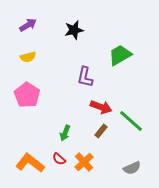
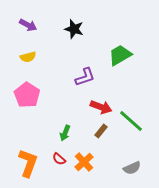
purple arrow: rotated 60 degrees clockwise
black star: moved 1 px up; rotated 30 degrees clockwise
purple L-shape: rotated 120 degrees counterclockwise
orange L-shape: moved 2 px left; rotated 72 degrees clockwise
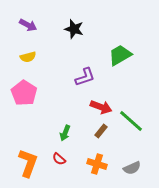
pink pentagon: moved 3 px left, 2 px up
orange cross: moved 13 px right, 2 px down; rotated 30 degrees counterclockwise
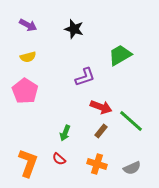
pink pentagon: moved 1 px right, 2 px up
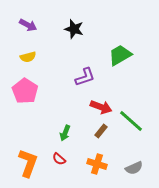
gray semicircle: moved 2 px right
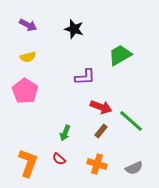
purple L-shape: rotated 15 degrees clockwise
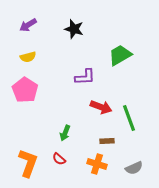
purple arrow: rotated 120 degrees clockwise
pink pentagon: moved 1 px up
green line: moved 2 px left, 3 px up; rotated 28 degrees clockwise
brown rectangle: moved 6 px right, 10 px down; rotated 48 degrees clockwise
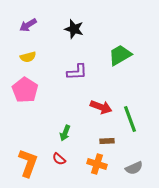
purple L-shape: moved 8 px left, 5 px up
green line: moved 1 px right, 1 px down
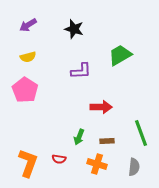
purple L-shape: moved 4 px right, 1 px up
red arrow: rotated 20 degrees counterclockwise
green line: moved 11 px right, 14 px down
green arrow: moved 14 px right, 4 px down
red semicircle: rotated 32 degrees counterclockwise
gray semicircle: moved 1 px up; rotated 60 degrees counterclockwise
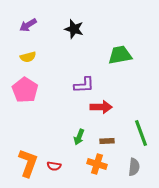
green trapezoid: rotated 20 degrees clockwise
purple L-shape: moved 3 px right, 14 px down
red semicircle: moved 5 px left, 7 px down
